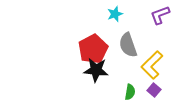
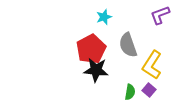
cyan star: moved 11 px left, 3 px down
red pentagon: moved 2 px left
yellow L-shape: rotated 12 degrees counterclockwise
purple square: moved 5 px left
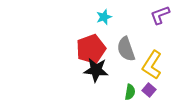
gray semicircle: moved 2 px left, 4 px down
red pentagon: rotated 8 degrees clockwise
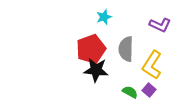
purple L-shape: moved 10 px down; rotated 135 degrees counterclockwise
gray semicircle: rotated 20 degrees clockwise
green semicircle: rotated 70 degrees counterclockwise
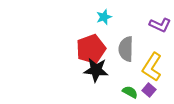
yellow L-shape: moved 2 px down
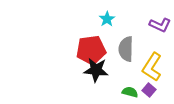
cyan star: moved 3 px right, 2 px down; rotated 14 degrees counterclockwise
red pentagon: moved 1 px down; rotated 12 degrees clockwise
green semicircle: rotated 14 degrees counterclockwise
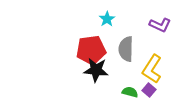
yellow L-shape: moved 2 px down
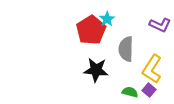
red pentagon: moved 20 px up; rotated 24 degrees counterclockwise
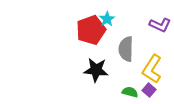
red pentagon: rotated 12 degrees clockwise
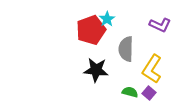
purple square: moved 3 px down
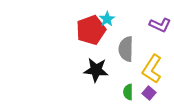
green semicircle: moved 2 px left; rotated 105 degrees counterclockwise
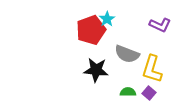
gray semicircle: moved 1 px right, 5 px down; rotated 70 degrees counterclockwise
yellow L-shape: rotated 16 degrees counterclockwise
green semicircle: rotated 91 degrees clockwise
